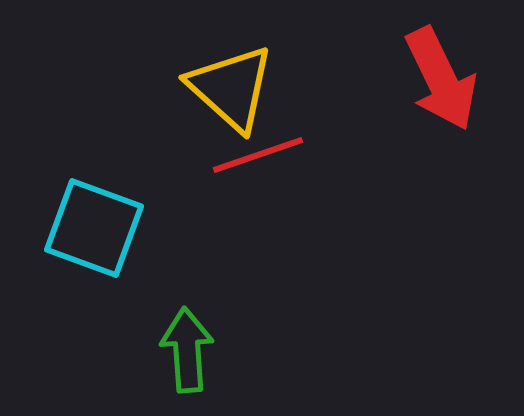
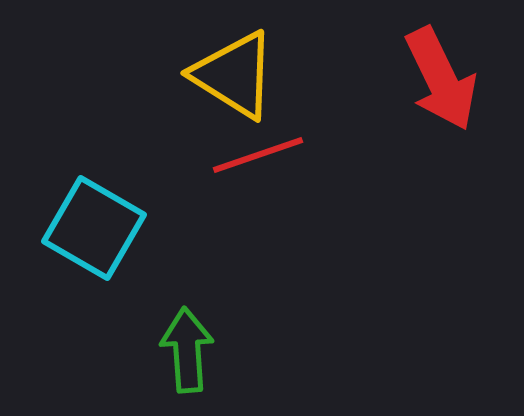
yellow triangle: moved 3 px right, 13 px up; rotated 10 degrees counterclockwise
cyan square: rotated 10 degrees clockwise
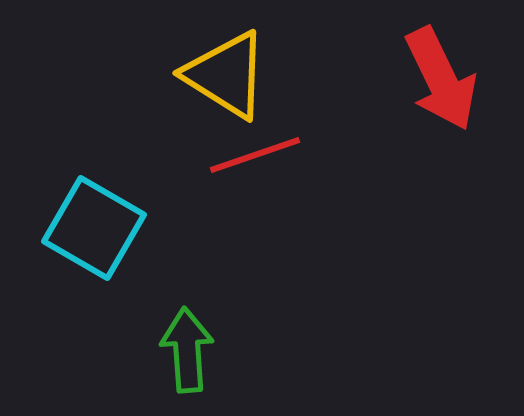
yellow triangle: moved 8 px left
red line: moved 3 px left
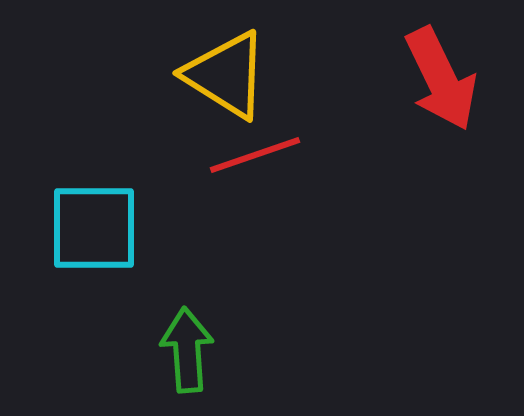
cyan square: rotated 30 degrees counterclockwise
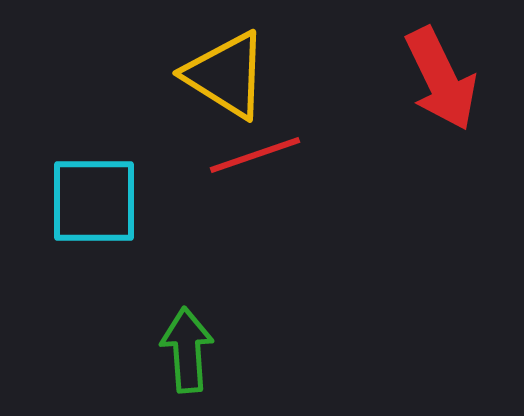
cyan square: moved 27 px up
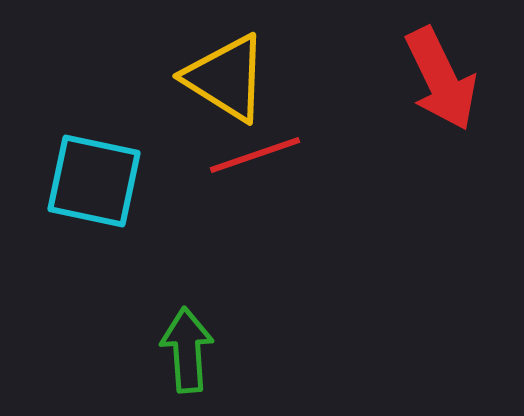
yellow triangle: moved 3 px down
cyan square: moved 20 px up; rotated 12 degrees clockwise
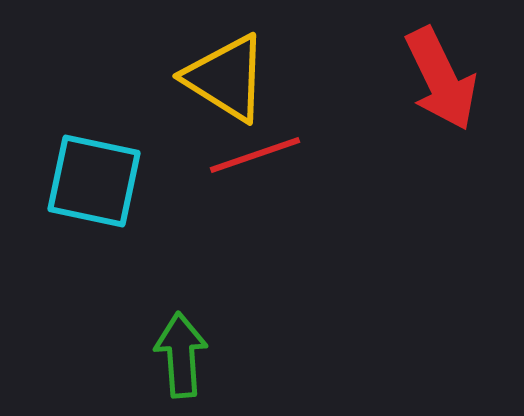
green arrow: moved 6 px left, 5 px down
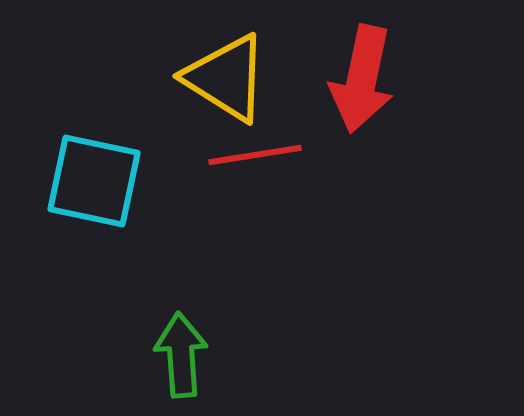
red arrow: moved 79 px left; rotated 38 degrees clockwise
red line: rotated 10 degrees clockwise
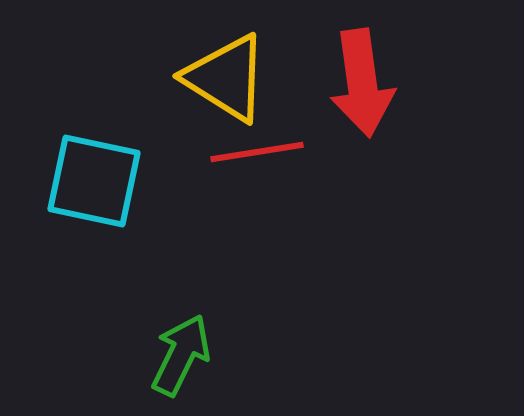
red arrow: moved 4 px down; rotated 20 degrees counterclockwise
red line: moved 2 px right, 3 px up
green arrow: rotated 30 degrees clockwise
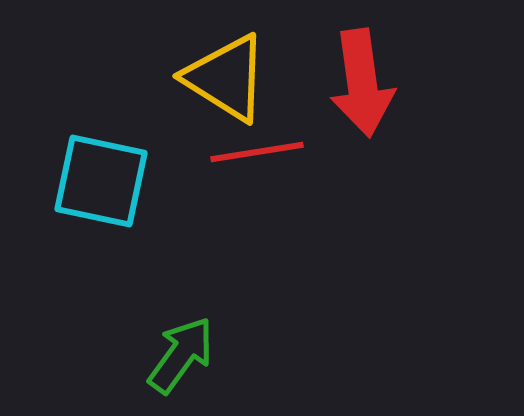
cyan square: moved 7 px right
green arrow: rotated 10 degrees clockwise
